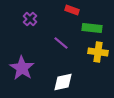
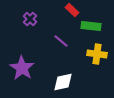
red rectangle: rotated 24 degrees clockwise
green rectangle: moved 1 px left, 2 px up
purple line: moved 2 px up
yellow cross: moved 1 px left, 2 px down
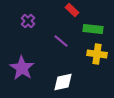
purple cross: moved 2 px left, 2 px down
green rectangle: moved 2 px right, 3 px down
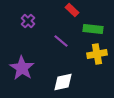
yellow cross: rotated 18 degrees counterclockwise
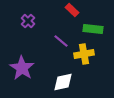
yellow cross: moved 13 px left
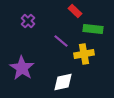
red rectangle: moved 3 px right, 1 px down
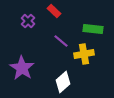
red rectangle: moved 21 px left
white diamond: rotated 30 degrees counterclockwise
